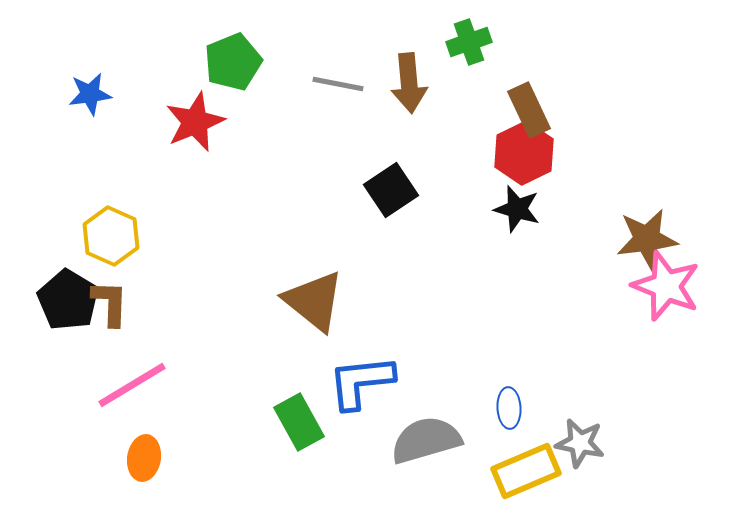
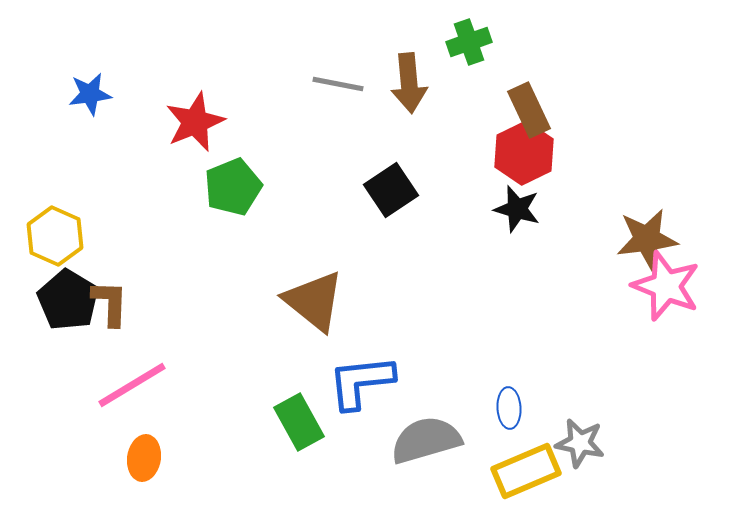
green pentagon: moved 125 px down
yellow hexagon: moved 56 px left
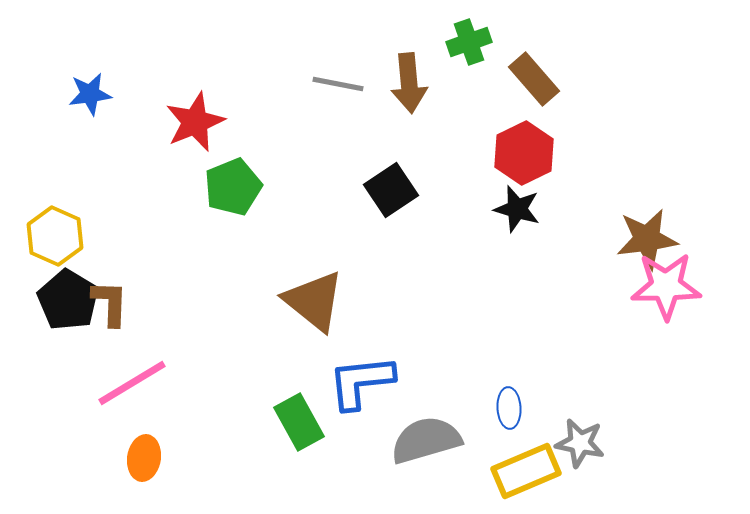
brown rectangle: moved 5 px right, 31 px up; rotated 16 degrees counterclockwise
pink star: rotated 22 degrees counterclockwise
pink line: moved 2 px up
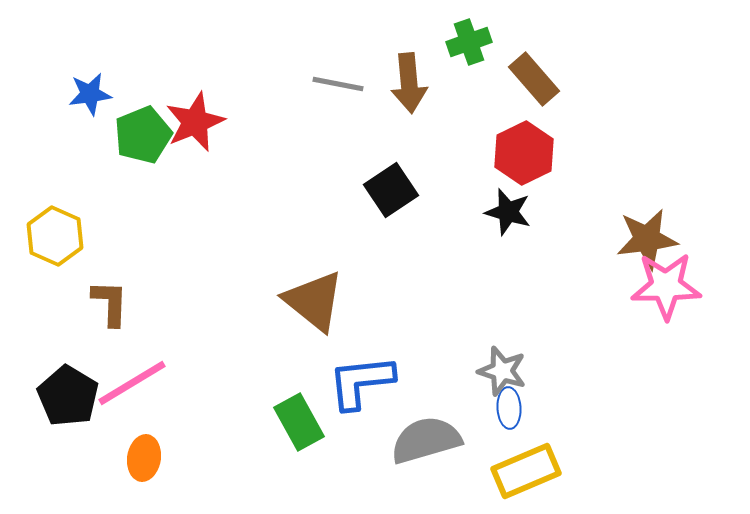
green pentagon: moved 90 px left, 52 px up
black star: moved 9 px left, 3 px down
black pentagon: moved 96 px down
gray star: moved 78 px left, 72 px up; rotated 6 degrees clockwise
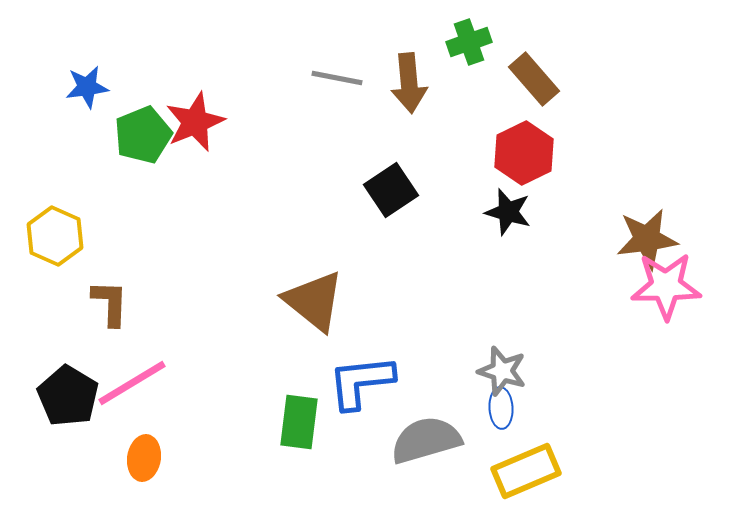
gray line: moved 1 px left, 6 px up
blue star: moved 3 px left, 7 px up
blue ellipse: moved 8 px left
green rectangle: rotated 36 degrees clockwise
